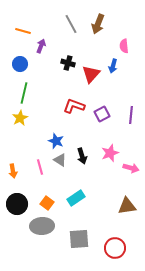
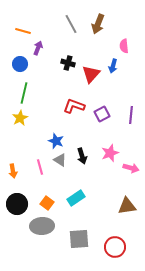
purple arrow: moved 3 px left, 2 px down
red circle: moved 1 px up
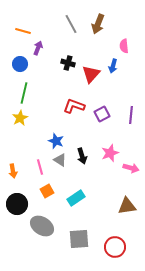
orange square: moved 12 px up; rotated 24 degrees clockwise
gray ellipse: rotated 35 degrees clockwise
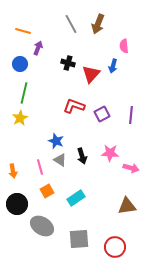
pink star: rotated 24 degrees clockwise
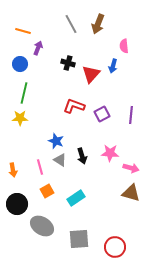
yellow star: rotated 28 degrees clockwise
orange arrow: moved 1 px up
brown triangle: moved 4 px right, 13 px up; rotated 24 degrees clockwise
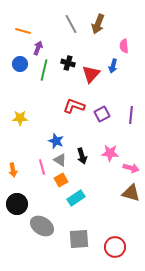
green line: moved 20 px right, 23 px up
pink line: moved 2 px right
orange square: moved 14 px right, 11 px up
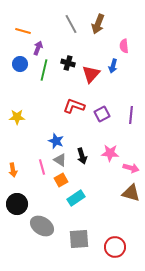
yellow star: moved 3 px left, 1 px up
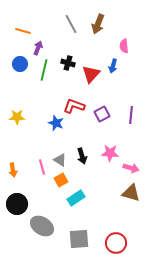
blue star: moved 18 px up
red circle: moved 1 px right, 4 px up
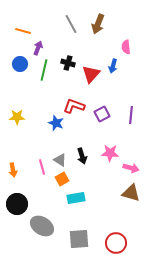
pink semicircle: moved 2 px right, 1 px down
orange square: moved 1 px right, 1 px up
cyan rectangle: rotated 24 degrees clockwise
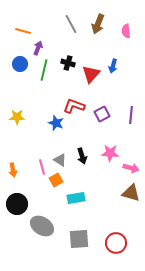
pink semicircle: moved 16 px up
orange square: moved 6 px left, 1 px down
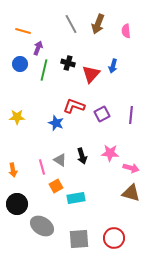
orange square: moved 6 px down
red circle: moved 2 px left, 5 px up
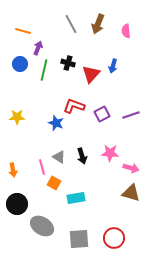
purple line: rotated 66 degrees clockwise
gray triangle: moved 1 px left, 3 px up
orange square: moved 2 px left, 3 px up; rotated 32 degrees counterclockwise
